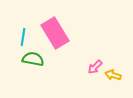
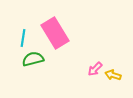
cyan line: moved 1 px down
green semicircle: rotated 25 degrees counterclockwise
pink arrow: moved 2 px down
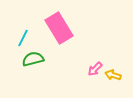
pink rectangle: moved 4 px right, 5 px up
cyan line: rotated 18 degrees clockwise
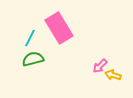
cyan line: moved 7 px right
pink arrow: moved 5 px right, 3 px up
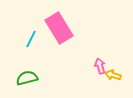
cyan line: moved 1 px right, 1 px down
green semicircle: moved 6 px left, 19 px down
pink arrow: rotated 119 degrees clockwise
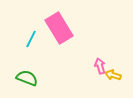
green semicircle: rotated 35 degrees clockwise
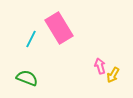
yellow arrow: rotated 77 degrees counterclockwise
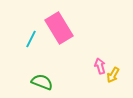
green semicircle: moved 15 px right, 4 px down
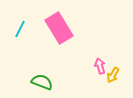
cyan line: moved 11 px left, 10 px up
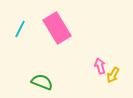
pink rectangle: moved 2 px left
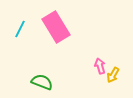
pink rectangle: moved 1 px left, 1 px up
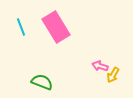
cyan line: moved 1 px right, 2 px up; rotated 48 degrees counterclockwise
pink arrow: rotated 56 degrees counterclockwise
